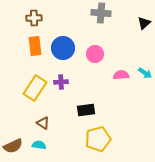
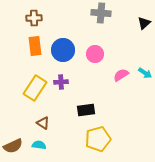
blue circle: moved 2 px down
pink semicircle: rotated 28 degrees counterclockwise
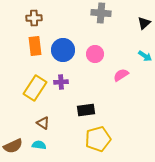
cyan arrow: moved 17 px up
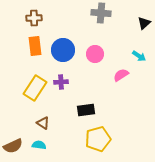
cyan arrow: moved 6 px left
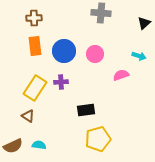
blue circle: moved 1 px right, 1 px down
cyan arrow: rotated 16 degrees counterclockwise
pink semicircle: rotated 14 degrees clockwise
brown triangle: moved 15 px left, 7 px up
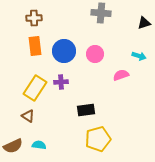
black triangle: rotated 24 degrees clockwise
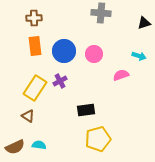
pink circle: moved 1 px left
purple cross: moved 1 px left, 1 px up; rotated 24 degrees counterclockwise
brown semicircle: moved 2 px right, 1 px down
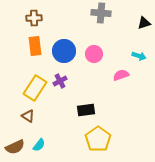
yellow pentagon: rotated 20 degrees counterclockwise
cyan semicircle: rotated 120 degrees clockwise
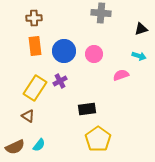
black triangle: moved 3 px left, 6 px down
black rectangle: moved 1 px right, 1 px up
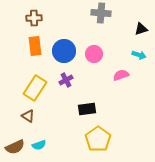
cyan arrow: moved 1 px up
purple cross: moved 6 px right, 1 px up
cyan semicircle: rotated 32 degrees clockwise
